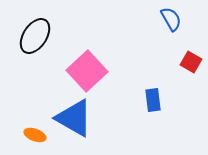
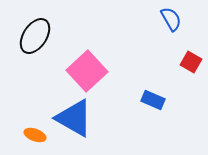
blue rectangle: rotated 60 degrees counterclockwise
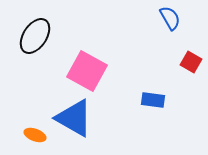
blue semicircle: moved 1 px left, 1 px up
pink square: rotated 18 degrees counterclockwise
blue rectangle: rotated 15 degrees counterclockwise
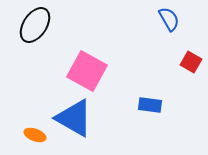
blue semicircle: moved 1 px left, 1 px down
black ellipse: moved 11 px up
blue rectangle: moved 3 px left, 5 px down
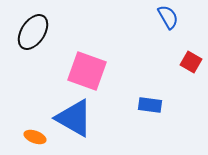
blue semicircle: moved 1 px left, 2 px up
black ellipse: moved 2 px left, 7 px down
pink square: rotated 9 degrees counterclockwise
orange ellipse: moved 2 px down
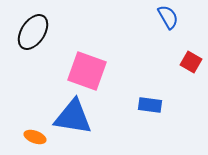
blue triangle: moved 1 px left, 1 px up; rotated 21 degrees counterclockwise
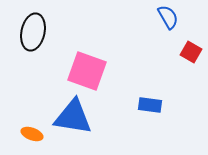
black ellipse: rotated 21 degrees counterclockwise
red square: moved 10 px up
orange ellipse: moved 3 px left, 3 px up
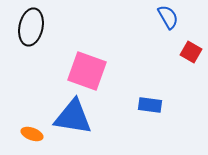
black ellipse: moved 2 px left, 5 px up
